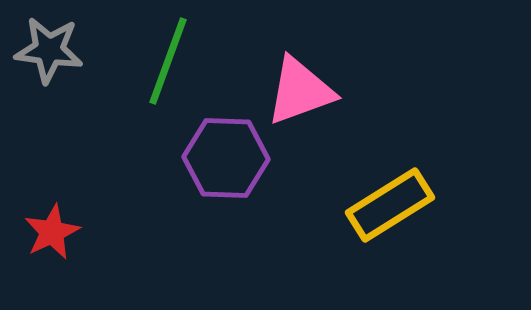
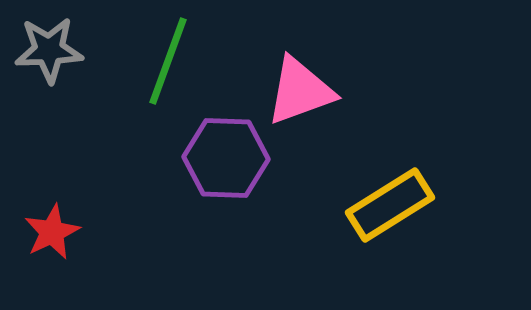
gray star: rotated 10 degrees counterclockwise
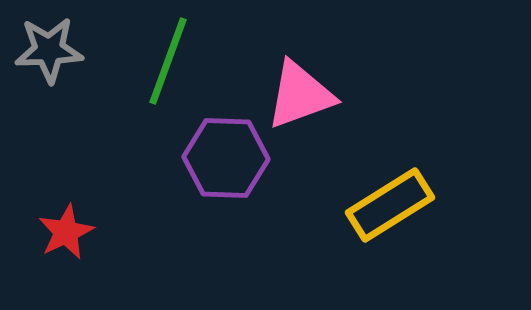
pink triangle: moved 4 px down
red star: moved 14 px right
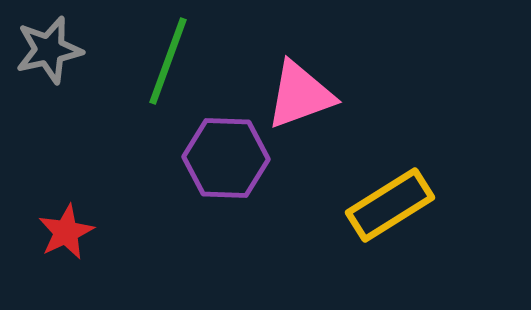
gray star: rotated 10 degrees counterclockwise
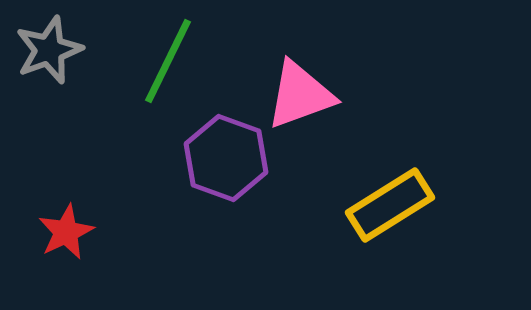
gray star: rotated 8 degrees counterclockwise
green line: rotated 6 degrees clockwise
purple hexagon: rotated 18 degrees clockwise
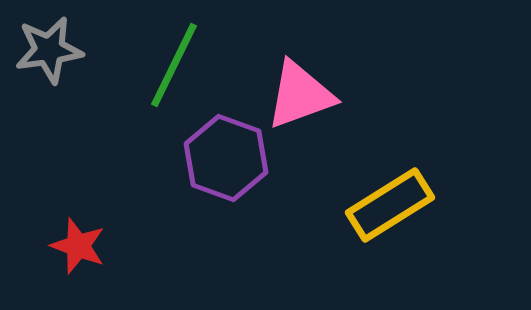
gray star: rotated 12 degrees clockwise
green line: moved 6 px right, 4 px down
red star: moved 12 px right, 14 px down; rotated 26 degrees counterclockwise
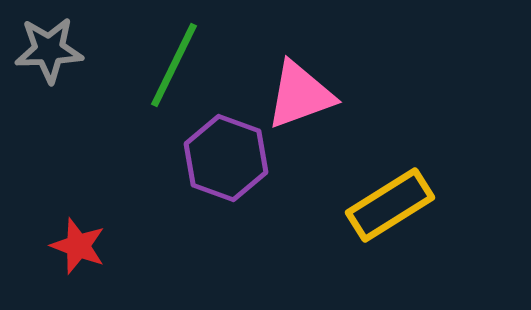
gray star: rotated 6 degrees clockwise
